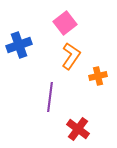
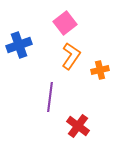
orange cross: moved 2 px right, 6 px up
red cross: moved 3 px up
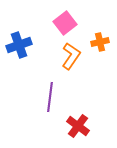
orange cross: moved 28 px up
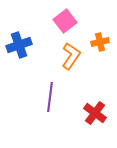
pink square: moved 2 px up
red cross: moved 17 px right, 13 px up
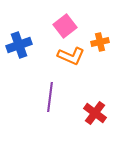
pink square: moved 5 px down
orange L-shape: rotated 80 degrees clockwise
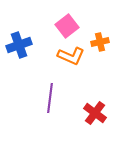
pink square: moved 2 px right
purple line: moved 1 px down
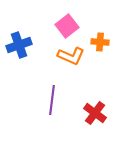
orange cross: rotated 18 degrees clockwise
purple line: moved 2 px right, 2 px down
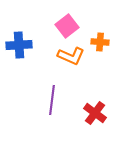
blue cross: rotated 15 degrees clockwise
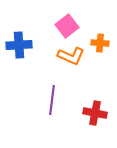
orange cross: moved 1 px down
red cross: rotated 25 degrees counterclockwise
